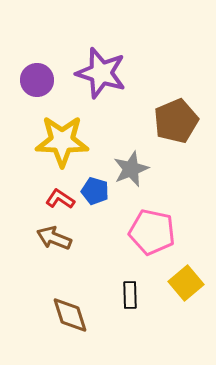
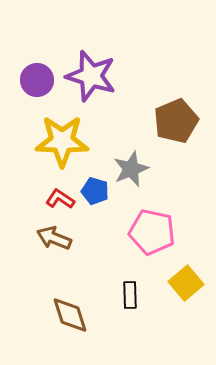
purple star: moved 10 px left, 3 px down
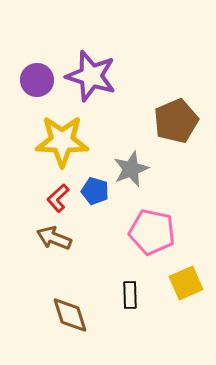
red L-shape: moved 2 px left, 1 px up; rotated 76 degrees counterclockwise
yellow square: rotated 16 degrees clockwise
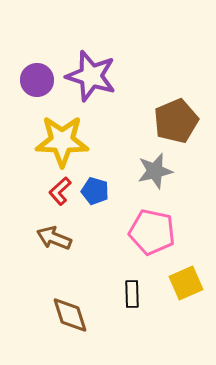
gray star: moved 24 px right, 2 px down; rotated 9 degrees clockwise
red L-shape: moved 2 px right, 7 px up
black rectangle: moved 2 px right, 1 px up
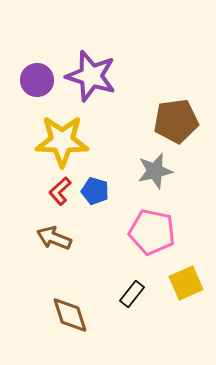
brown pentagon: rotated 15 degrees clockwise
black rectangle: rotated 40 degrees clockwise
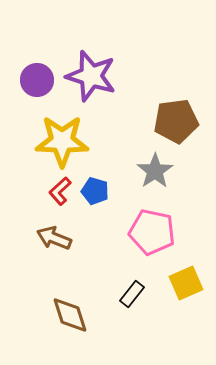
gray star: rotated 21 degrees counterclockwise
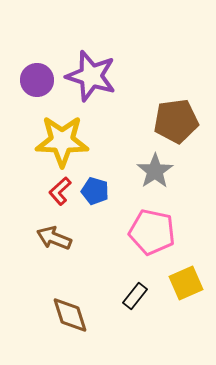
black rectangle: moved 3 px right, 2 px down
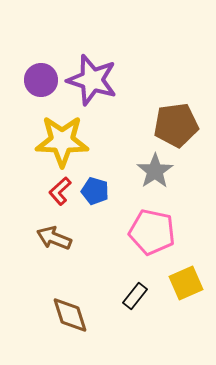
purple star: moved 1 px right, 4 px down
purple circle: moved 4 px right
brown pentagon: moved 4 px down
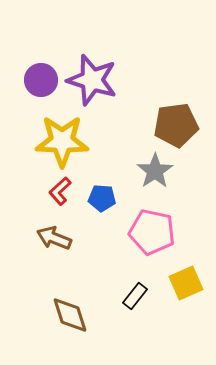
blue pentagon: moved 7 px right, 7 px down; rotated 12 degrees counterclockwise
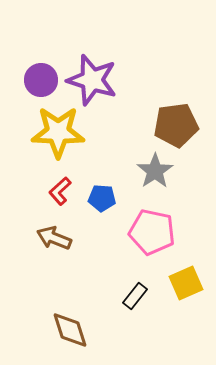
yellow star: moved 4 px left, 9 px up
brown diamond: moved 15 px down
